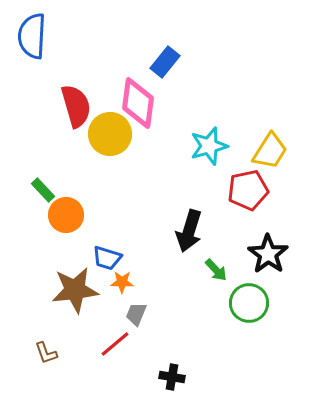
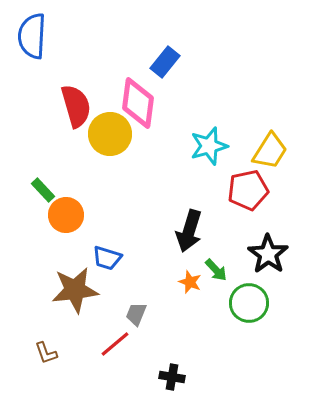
orange star: moved 68 px right; rotated 20 degrees clockwise
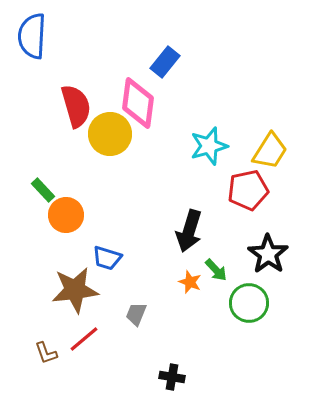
red line: moved 31 px left, 5 px up
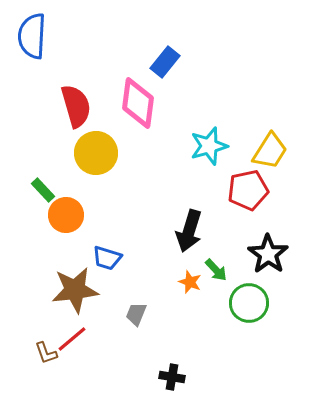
yellow circle: moved 14 px left, 19 px down
red line: moved 12 px left
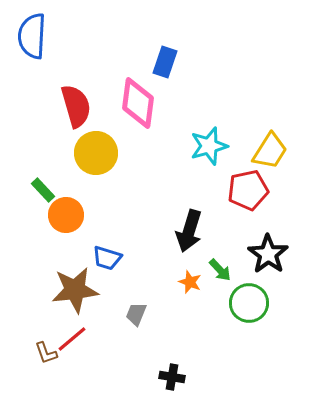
blue rectangle: rotated 20 degrees counterclockwise
green arrow: moved 4 px right
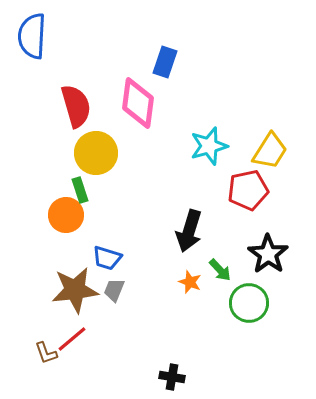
green rectangle: moved 37 px right; rotated 25 degrees clockwise
gray trapezoid: moved 22 px left, 24 px up
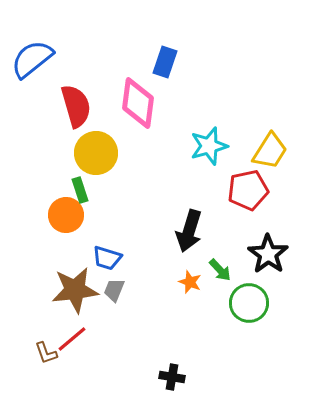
blue semicircle: moved 23 px down; rotated 48 degrees clockwise
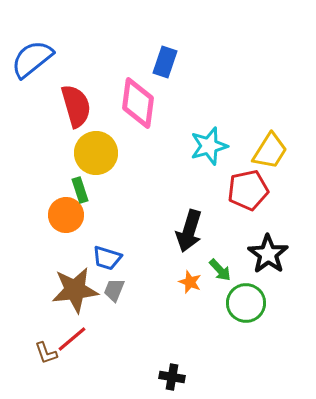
green circle: moved 3 px left
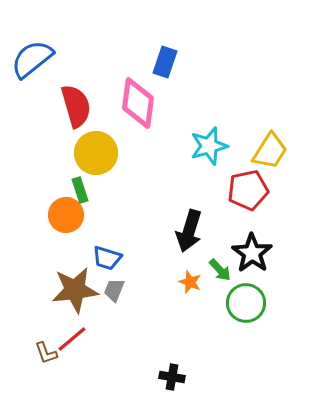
black star: moved 16 px left, 1 px up
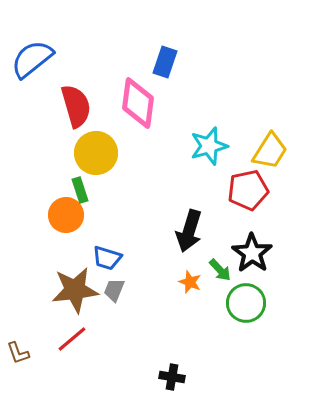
brown L-shape: moved 28 px left
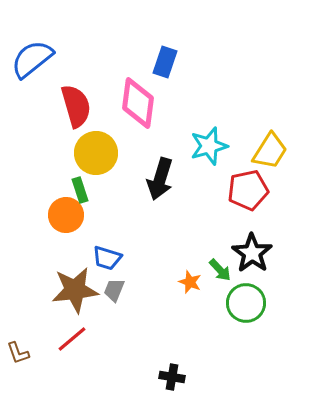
black arrow: moved 29 px left, 52 px up
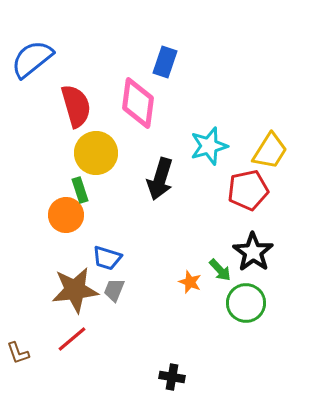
black star: moved 1 px right, 1 px up
